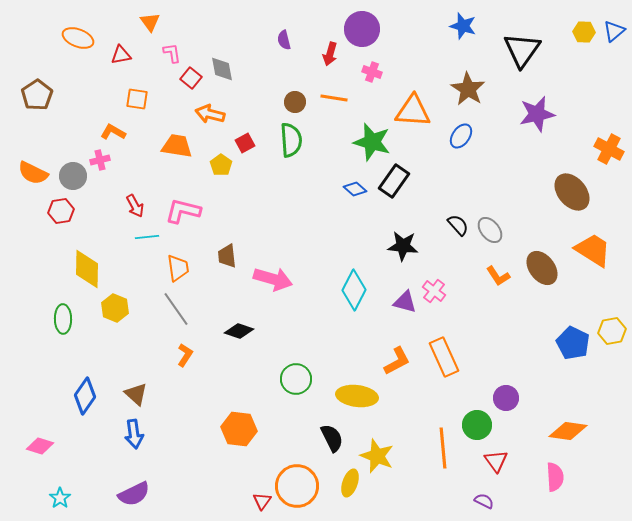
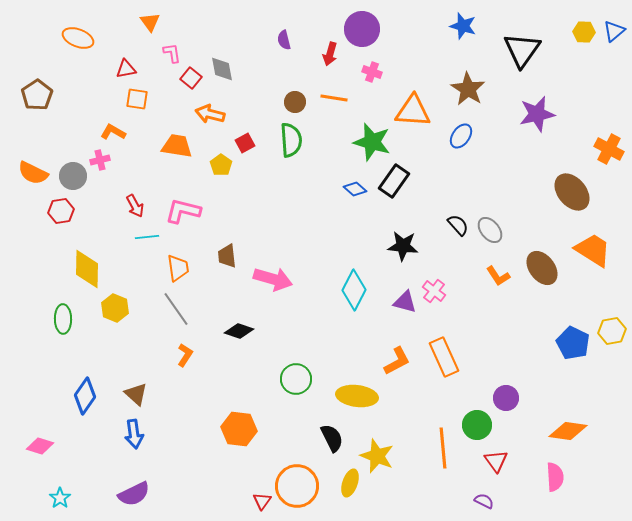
red triangle at (121, 55): moved 5 px right, 14 px down
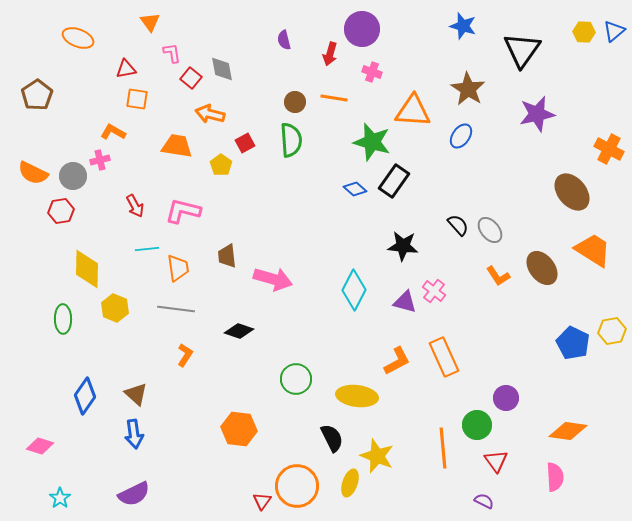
cyan line at (147, 237): moved 12 px down
gray line at (176, 309): rotated 48 degrees counterclockwise
